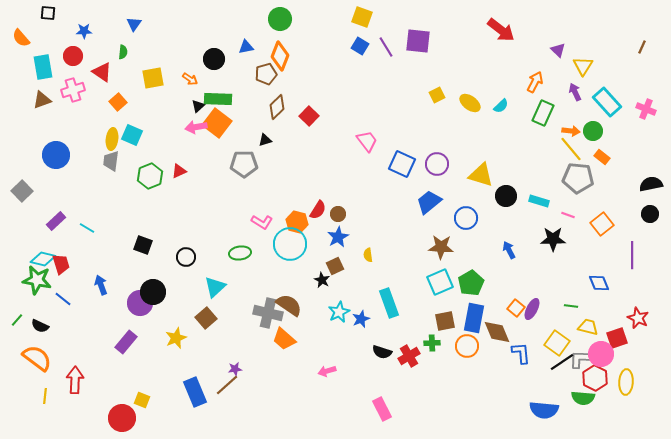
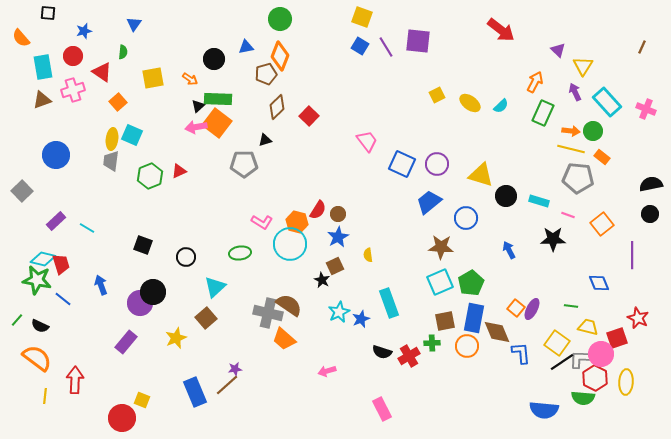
blue star at (84, 31): rotated 14 degrees counterclockwise
yellow line at (571, 149): rotated 36 degrees counterclockwise
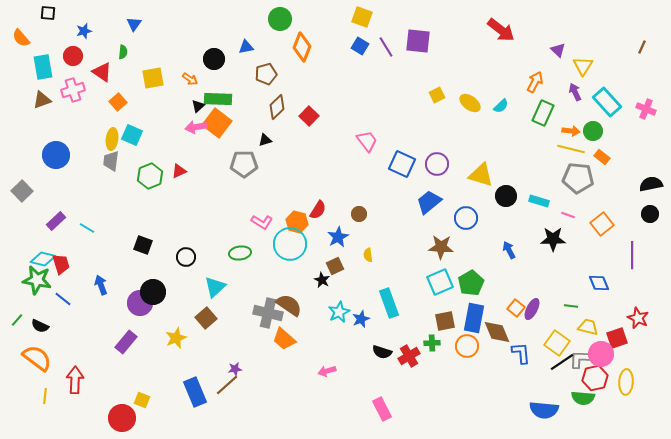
orange diamond at (280, 56): moved 22 px right, 9 px up
brown circle at (338, 214): moved 21 px right
red hexagon at (595, 378): rotated 20 degrees clockwise
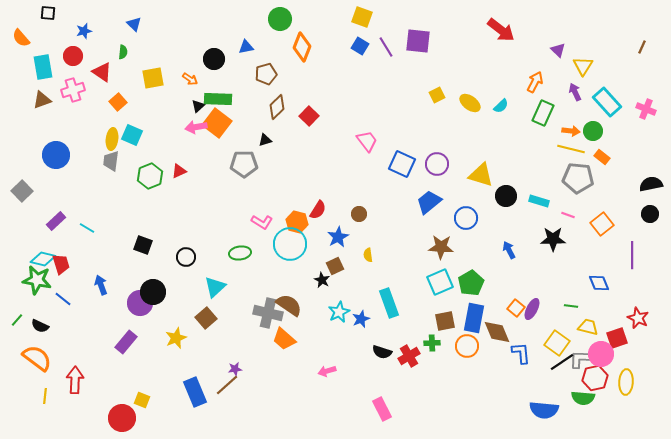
blue triangle at (134, 24): rotated 21 degrees counterclockwise
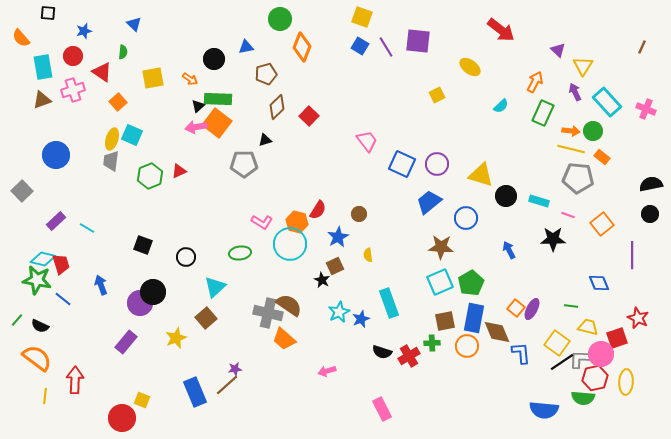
yellow ellipse at (470, 103): moved 36 px up
yellow ellipse at (112, 139): rotated 10 degrees clockwise
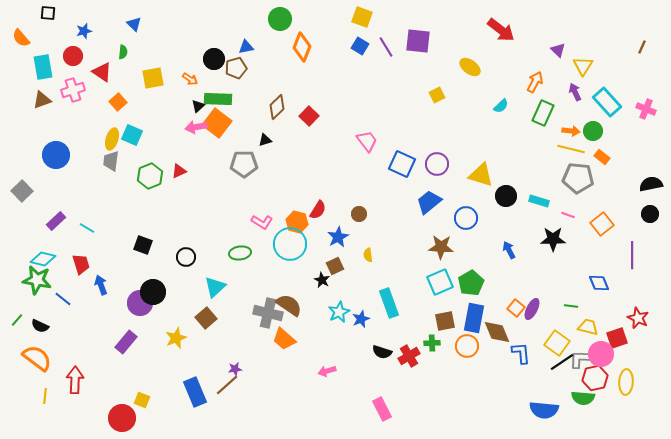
brown pentagon at (266, 74): moved 30 px left, 6 px up
red trapezoid at (61, 264): moved 20 px right
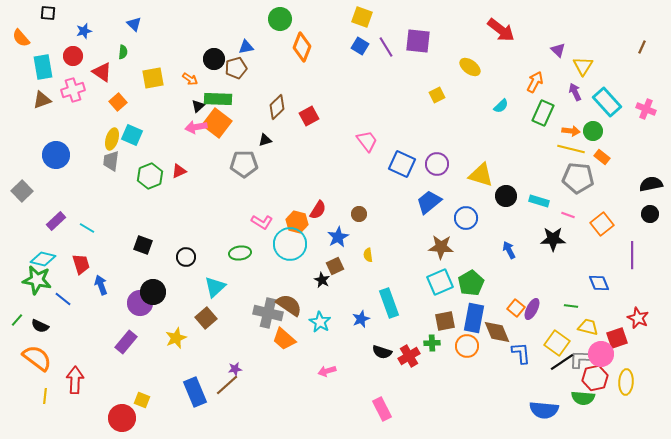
red square at (309, 116): rotated 18 degrees clockwise
cyan star at (339, 312): moved 19 px left, 10 px down; rotated 15 degrees counterclockwise
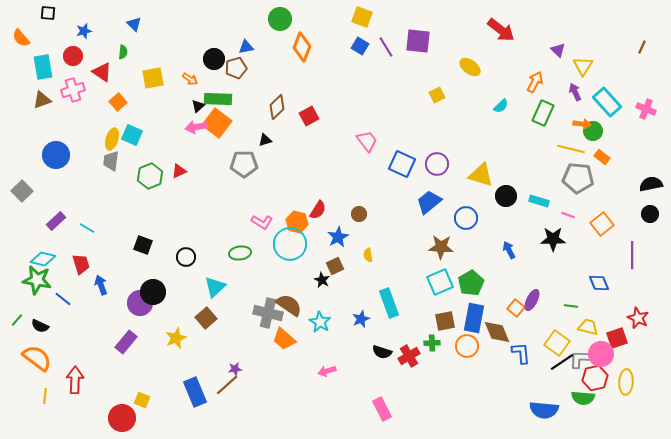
orange arrow at (571, 131): moved 11 px right, 7 px up
purple ellipse at (532, 309): moved 9 px up
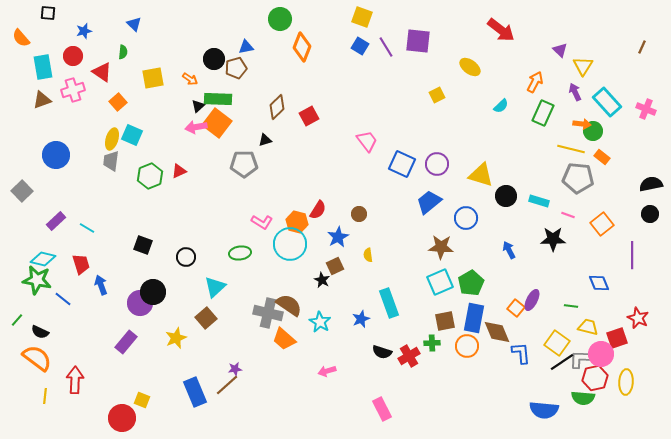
purple triangle at (558, 50): moved 2 px right
black semicircle at (40, 326): moved 6 px down
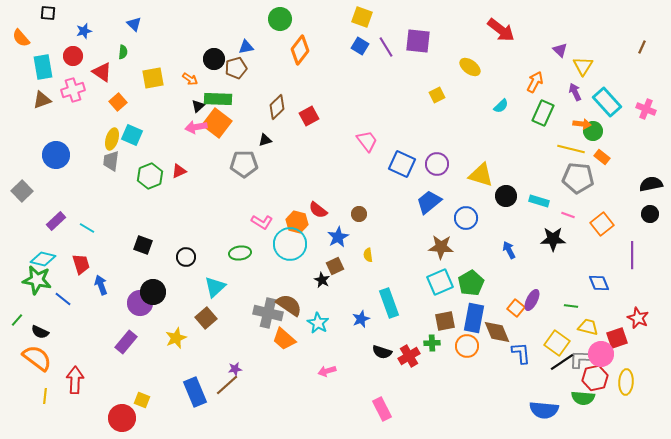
orange diamond at (302, 47): moved 2 px left, 3 px down; rotated 16 degrees clockwise
red semicircle at (318, 210): rotated 96 degrees clockwise
cyan star at (320, 322): moved 2 px left, 1 px down
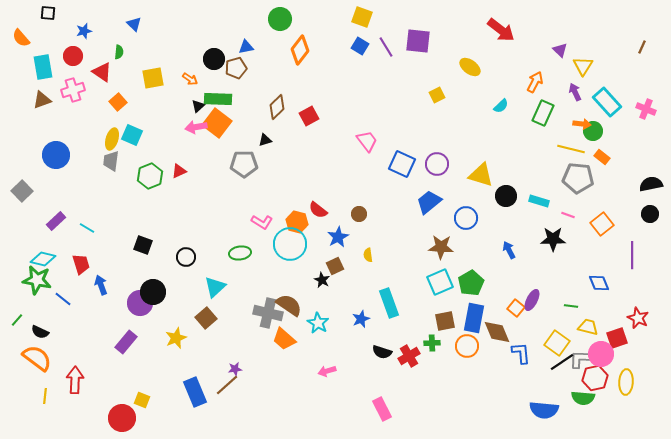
green semicircle at (123, 52): moved 4 px left
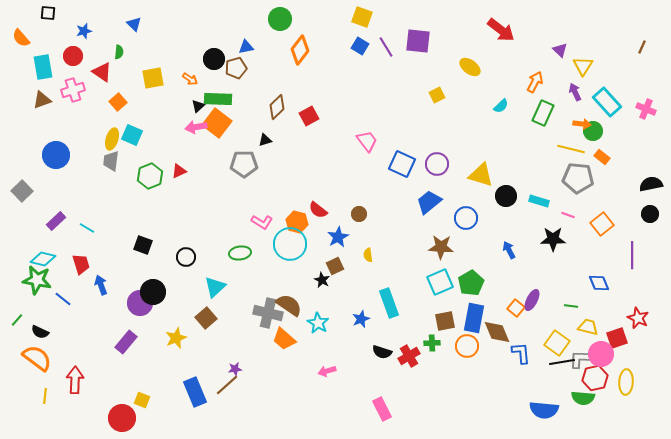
black line at (562, 362): rotated 25 degrees clockwise
